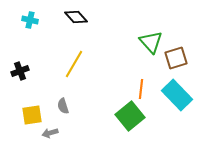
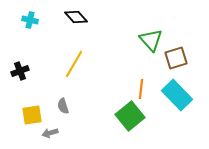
green triangle: moved 2 px up
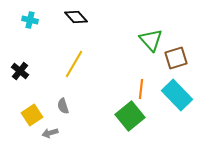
black cross: rotated 30 degrees counterclockwise
yellow square: rotated 25 degrees counterclockwise
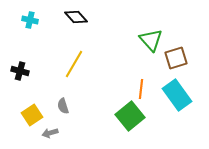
black cross: rotated 24 degrees counterclockwise
cyan rectangle: rotated 8 degrees clockwise
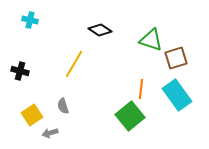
black diamond: moved 24 px right, 13 px down; rotated 15 degrees counterclockwise
green triangle: rotated 30 degrees counterclockwise
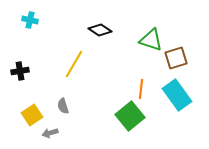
black cross: rotated 24 degrees counterclockwise
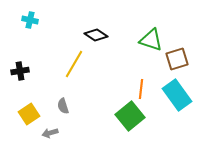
black diamond: moved 4 px left, 5 px down
brown square: moved 1 px right, 1 px down
yellow square: moved 3 px left, 1 px up
